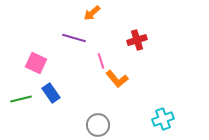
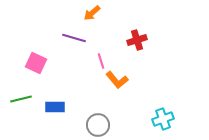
orange L-shape: moved 1 px down
blue rectangle: moved 4 px right, 14 px down; rotated 54 degrees counterclockwise
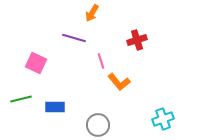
orange arrow: rotated 18 degrees counterclockwise
orange L-shape: moved 2 px right, 2 px down
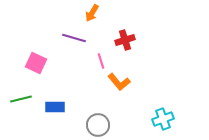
red cross: moved 12 px left
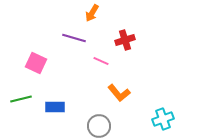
pink line: rotated 49 degrees counterclockwise
orange L-shape: moved 11 px down
gray circle: moved 1 px right, 1 px down
